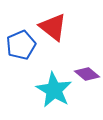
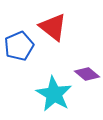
blue pentagon: moved 2 px left, 1 px down
cyan star: moved 4 px down
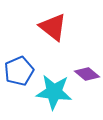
blue pentagon: moved 25 px down
cyan star: moved 2 px up; rotated 24 degrees counterclockwise
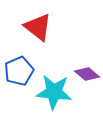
red triangle: moved 15 px left
